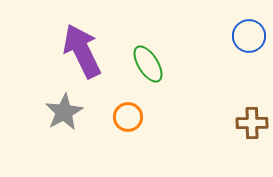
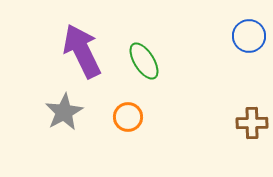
green ellipse: moved 4 px left, 3 px up
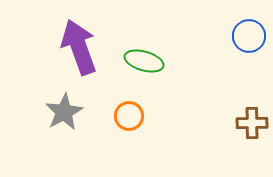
purple arrow: moved 3 px left, 4 px up; rotated 6 degrees clockwise
green ellipse: rotated 42 degrees counterclockwise
orange circle: moved 1 px right, 1 px up
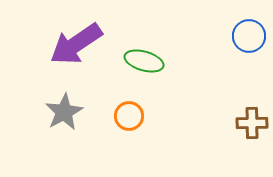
purple arrow: moved 3 px left, 3 px up; rotated 104 degrees counterclockwise
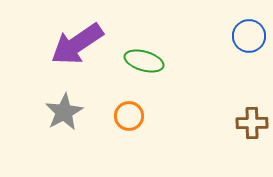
purple arrow: moved 1 px right
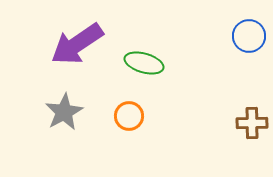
green ellipse: moved 2 px down
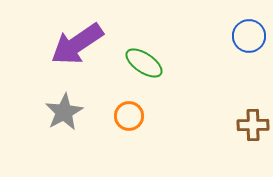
green ellipse: rotated 18 degrees clockwise
brown cross: moved 1 px right, 2 px down
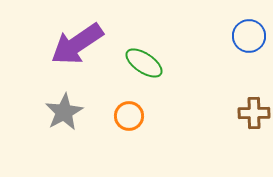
brown cross: moved 1 px right, 12 px up
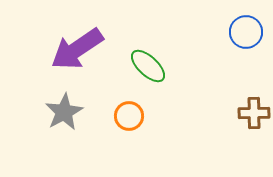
blue circle: moved 3 px left, 4 px up
purple arrow: moved 5 px down
green ellipse: moved 4 px right, 3 px down; rotated 9 degrees clockwise
